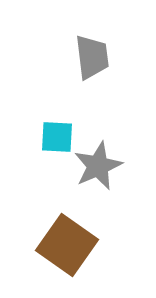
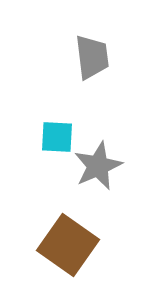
brown square: moved 1 px right
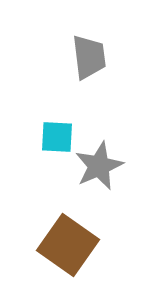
gray trapezoid: moved 3 px left
gray star: moved 1 px right
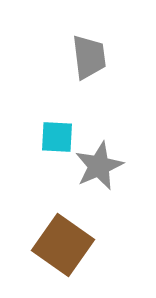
brown square: moved 5 px left
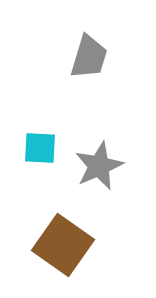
gray trapezoid: rotated 24 degrees clockwise
cyan square: moved 17 px left, 11 px down
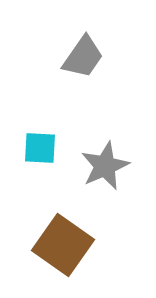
gray trapezoid: moved 6 px left; rotated 18 degrees clockwise
gray star: moved 6 px right
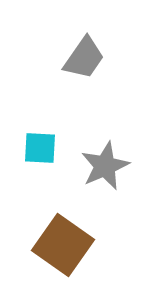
gray trapezoid: moved 1 px right, 1 px down
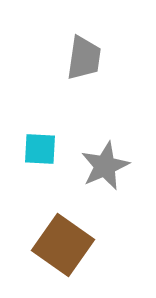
gray trapezoid: rotated 27 degrees counterclockwise
cyan square: moved 1 px down
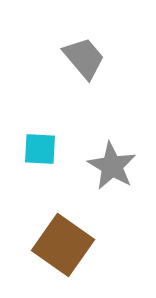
gray trapezoid: rotated 48 degrees counterclockwise
gray star: moved 7 px right; rotated 18 degrees counterclockwise
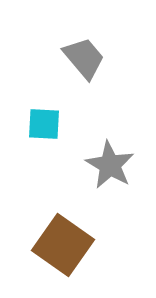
cyan square: moved 4 px right, 25 px up
gray star: moved 2 px left, 1 px up
